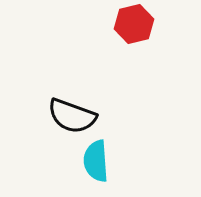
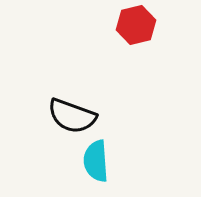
red hexagon: moved 2 px right, 1 px down
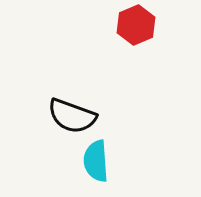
red hexagon: rotated 9 degrees counterclockwise
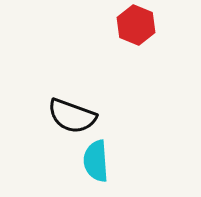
red hexagon: rotated 15 degrees counterclockwise
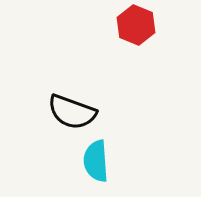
black semicircle: moved 4 px up
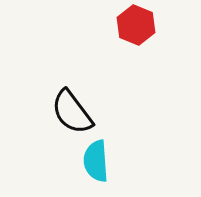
black semicircle: rotated 33 degrees clockwise
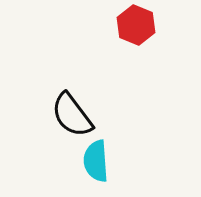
black semicircle: moved 3 px down
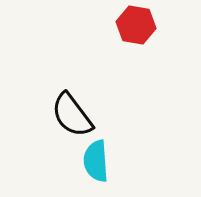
red hexagon: rotated 12 degrees counterclockwise
